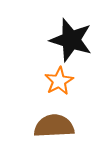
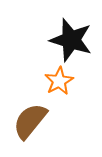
brown semicircle: moved 24 px left, 5 px up; rotated 48 degrees counterclockwise
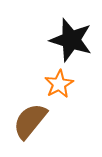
orange star: moved 3 px down
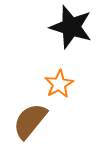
black star: moved 13 px up
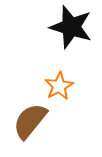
orange star: moved 2 px down
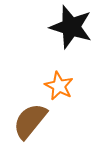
orange star: rotated 16 degrees counterclockwise
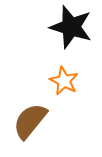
orange star: moved 5 px right, 5 px up
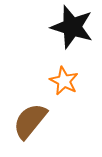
black star: moved 1 px right
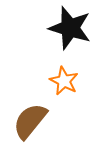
black star: moved 2 px left, 1 px down
